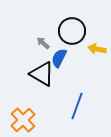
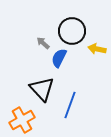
black triangle: moved 15 px down; rotated 16 degrees clockwise
blue line: moved 7 px left, 1 px up
orange cross: moved 1 px left; rotated 15 degrees clockwise
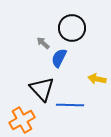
black circle: moved 3 px up
yellow arrow: moved 30 px down
blue line: rotated 72 degrees clockwise
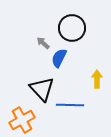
yellow arrow: rotated 78 degrees clockwise
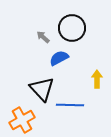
gray arrow: moved 6 px up
blue semicircle: rotated 36 degrees clockwise
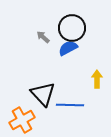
blue semicircle: moved 9 px right, 10 px up
black triangle: moved 1 px right, 5 px down
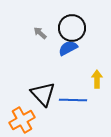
gray arrow: moved 3 px left, 4 px up
blue line: moved 3 px right, 5 px up
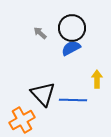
blue semicircle: moved 3 px right
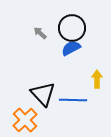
orange cross: moved 3 px right; rotated 15 degrees counterclockwise
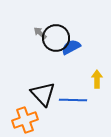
black circle: moved 16 px left, 10 px down
blue semicircle: moved 1 px up
orange cross: rotated 25 degrees clockwise
